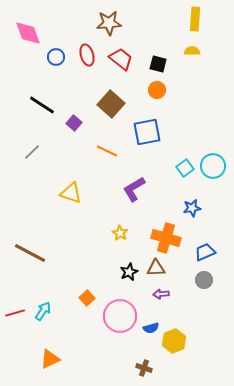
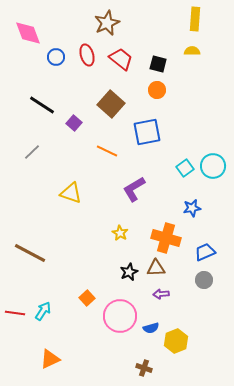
brown star: moved 2 px left; rotated 20 degrees counterclockwise
red line: rotated 24 degrees clockwise
yellow hexagon: moved 2 px right
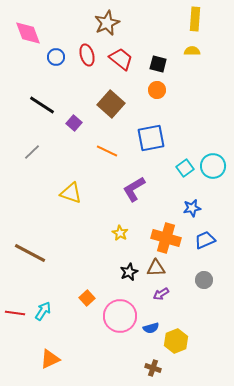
blue square: moved 4 px right, 6 px down
blue trapezoid: moved 12 px up
purple arrow: rotated 28 degrees counterclockwise
brown cross: moved 9 px right
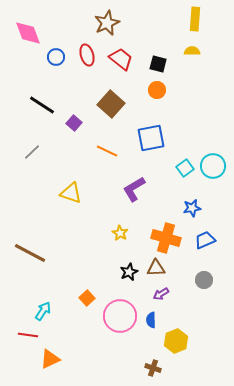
red line: moved 13 px right, 22 px down
blue semicircle: moved 8 px up; rotated 105 degrees clockwise
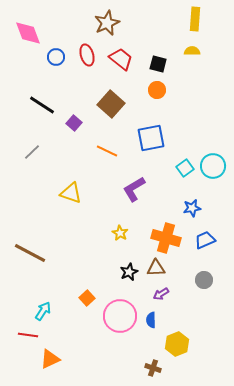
yellow hexagon: moved 1 px right, 3 px down
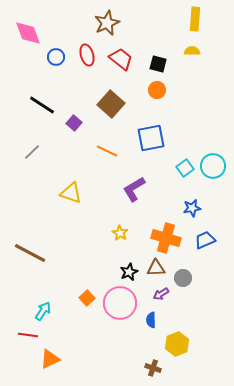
gray circle: moved 21 px left, 2 px up
pink circle: moved 13 px up
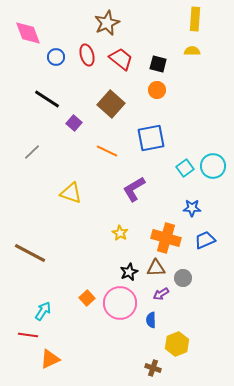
black line: moved 5 px right, 6 px up
blue star: rotated 12 degrees clockwise
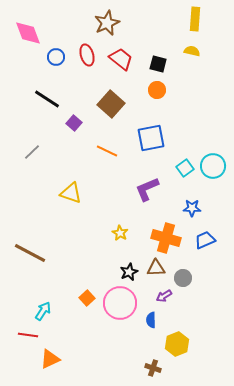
yellow semicircle: rotated 14 degrees clockwise
purple L-shape: moved 13 px right; rotated 8 degrees clockwise
purple arrow: moved 3 px right, 2 px down
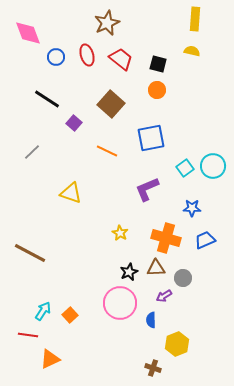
orange square: moved 17 px left, 17 px down
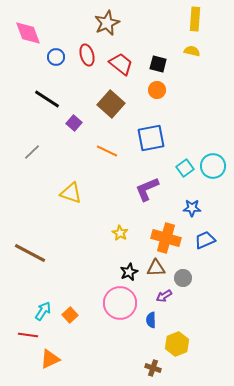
red trapezoid: moved 5 px down
